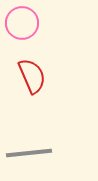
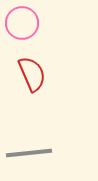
red semicircle: moved 2 px up
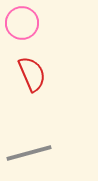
gray line: rotated 9 degrees counterclockwise
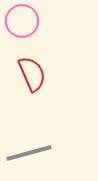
pink circle: moved 2 px up
